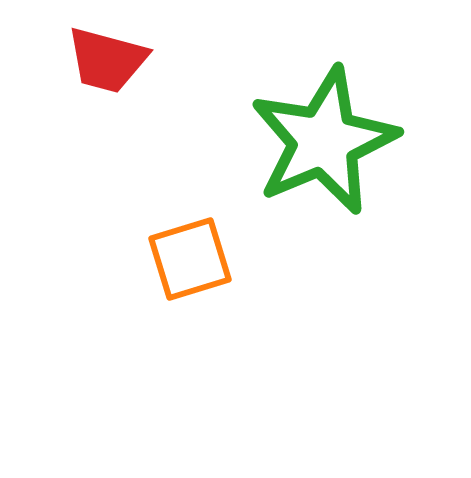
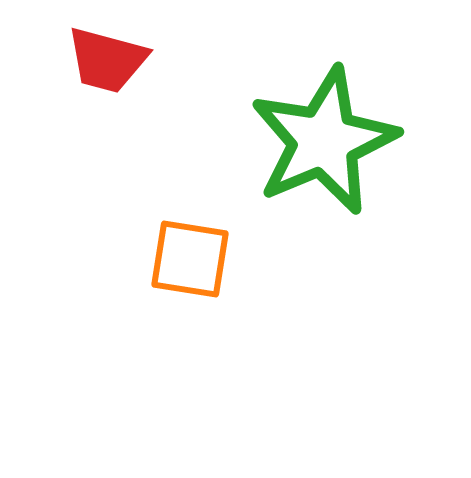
orange square: rotated 26 degrees clockwise
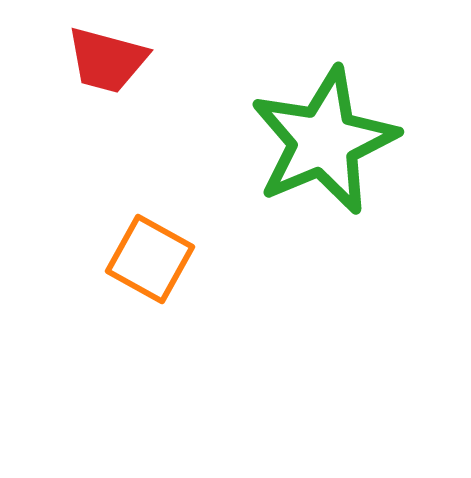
orange square: moved 40 px left; rotated 20 degrees clockwise
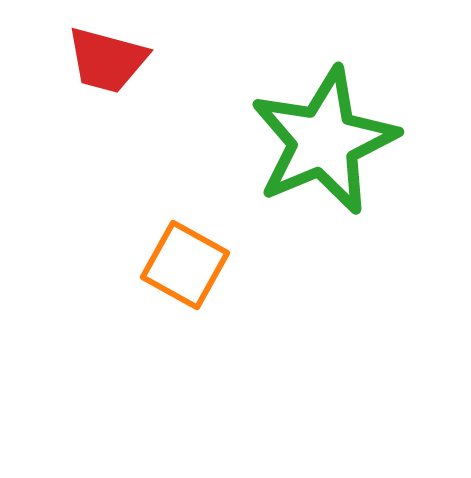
orange square: moved 35 px right, 6 px down
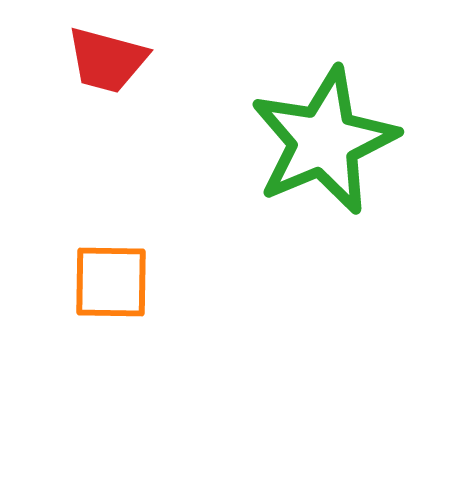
orange square: moved 74 px left, 17 px down; rotated 28 degrees counterclockwise
